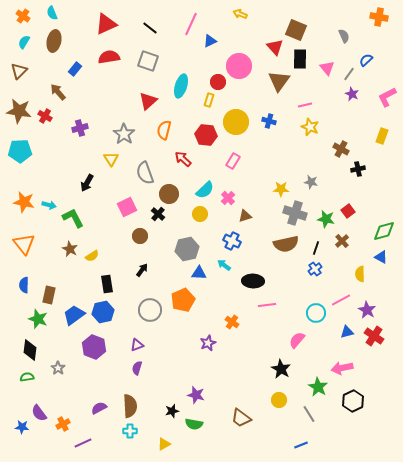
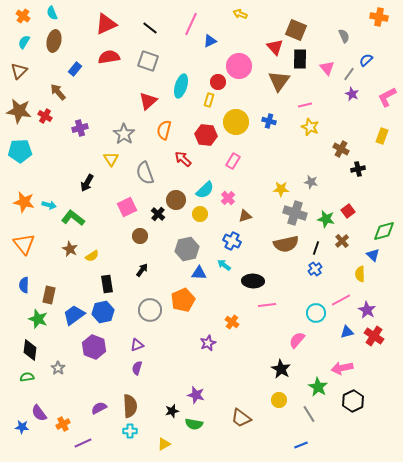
brown circle at (169, 194): moved 7 px right, 6 px down
green L-shape at (73, 218): rotated 25 degrees counterclockwise
blue triangle at (381, 257): moved 8 px left, 2 px up; rotated 16 degrees clockwise
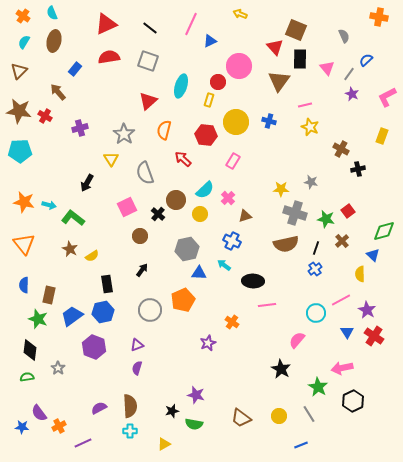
blue trapezoid at (74, 315): moved 2 px left, 1 px down
blue triangle at (347, 332): rotated 48 degrees counterclockwise
yellow circle at (279, 400): moved 16 px down
orange cross at (63, 424): moved 4 px left, 2 px down
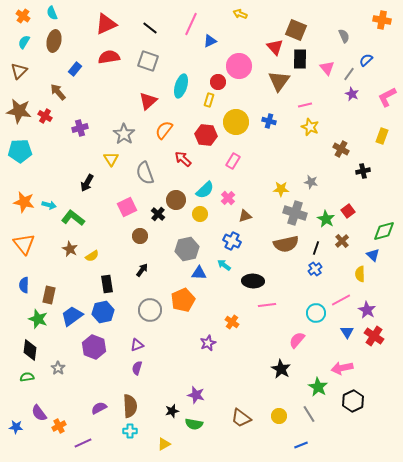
orange cross at (379, 17): moved 3 px right, 3 px down
orange semicircle at (164, 130): rotated 24 degrees clockwise
black cross at (358, 169): moved 5 px right, 2 px down
green star at (326, 219): rotated 18 degrees clockwise
blue star at (22, 427): moved 6 px left
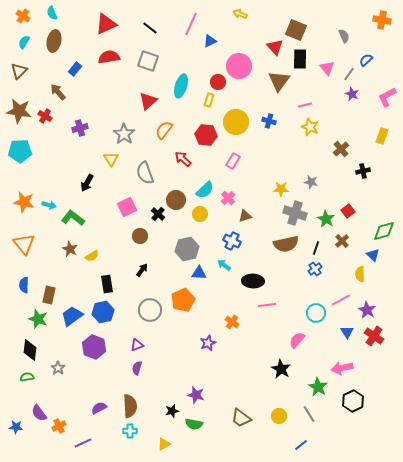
brown cross at (341, 149): rotated 21 degrees clockwise
blue line at (301, 445): rotated 16 degrees counterclockwise
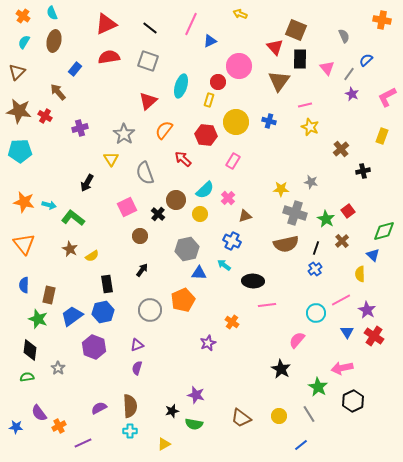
brown triangle at (19, 71): moved 2 px left, 1 px down
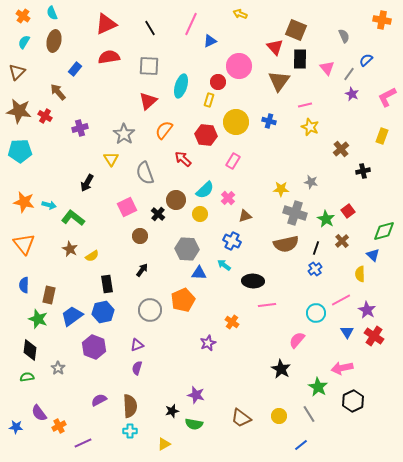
black line at (150, 28): rotated 21 degrees clockwise
gray square at (148, 61): moved 1 px right, 5 px down; rotated 15 degrees counterclockwise
gray hexagon at (187, 249): rotated 15 degrees clockwise
purple semicircle at (99, 408): moved 8 px up
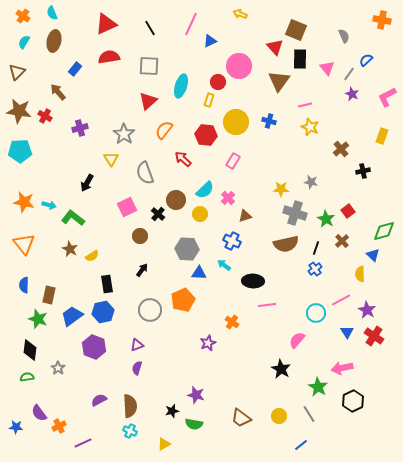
cyan cross at (130, 431): rotated 24 degrees clockwise
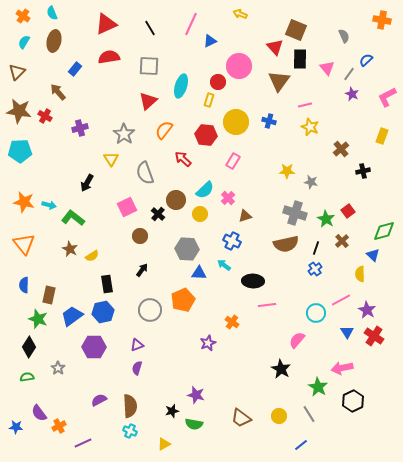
yellow star at (281, 189): moved 6 px right, 18 px up
purple hexagon at (94, 347): rotated 20 degrees counterclockwise
black diamond at (30, 350): moved 1 px left, 3 px up; rotated 25 degrees clockwise
